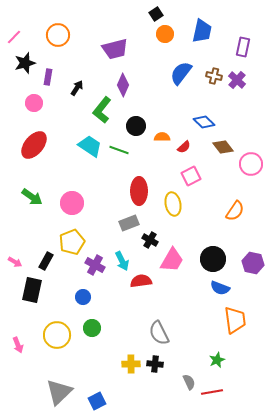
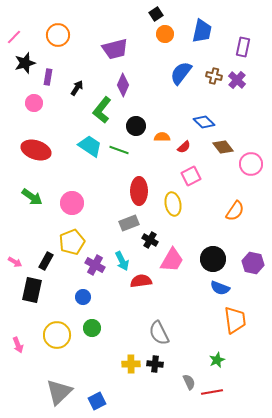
red ellipse at (34, 145): moved 2 px right, 5 px down; rotated 68 degrees clockwise
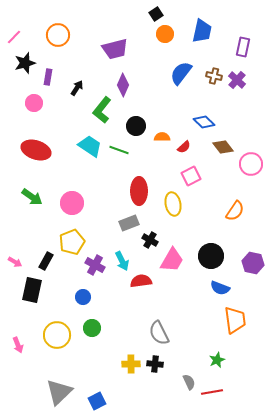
black circle at (213, 259): moved 2 px left, 3 px up
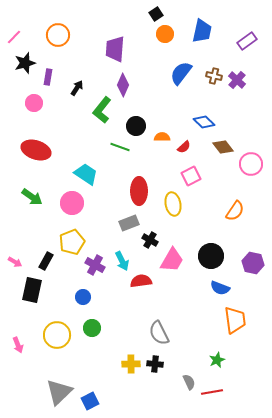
purple rectangle at (243, 47): moved 4 px right, 6 px up; rotated 42 degrees clockwise
purple trapezoid at (115, 49): rotated 108 degrees clockwise
cyan trapezoid at (90, 146): moved 4 px left, 28 px down
green line at (119, 150): moved 1 px right, 3 px up
blue square at (97, 401): moved 7 px left
